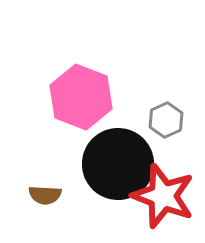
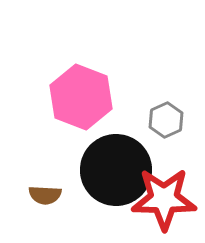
black circle: moved 2 px left, 6 px down
red star: moved 1 px right, 3 px down; rotated 20 degrees counterclockwise
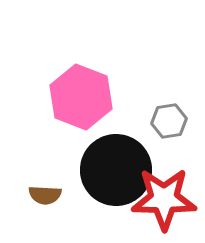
gray hexagon: moved 3 px right, 1 px down; rotated 16 degrees clockwise
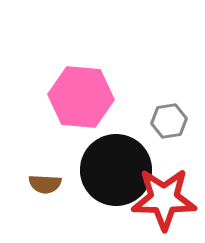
pink hexagon: rotated 16 degrees counterclockwise
brown semicircle: moved 11 px up
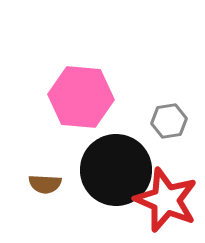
red star: moved 2 px right, 1 px down; rotated 22 degrees clockwise
